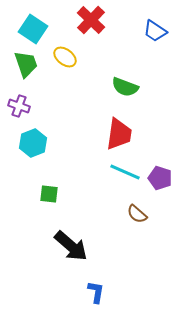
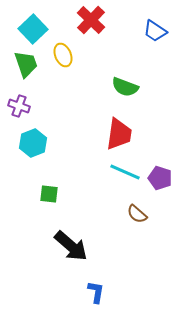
cyan square: rotated 12 degrees clockwise
yellow ellipse: moved 2 px left, 2 px up; rotated 30 degrees clockwise
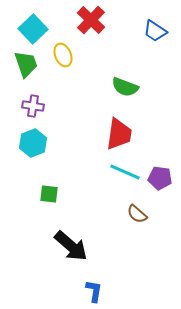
purple cross: moved 14 px right; rotated 10 degrees counterclockwise
purple pentagon: rotated 10 degrees counterclockwise
blue L-shape: moved 2 px left, 1 px up
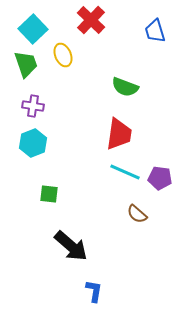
blue trapezoid: rotated 40 degrees clockwise
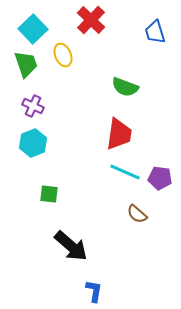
blue trapezoid: moved 1 px down
purple cross: rotated 15 degrees clockwise
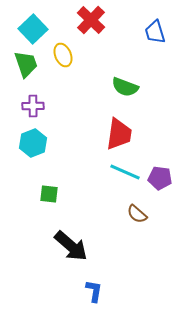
purple cross: rotated 25 degrees counterclockwise
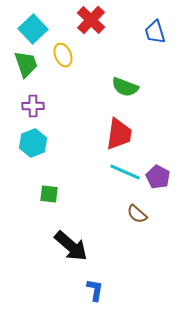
purple pentagon: moved 2 px left, 1 px up; rotated 20 degrees clockwise
blue L-shape: moved 1 px right, 1 px up
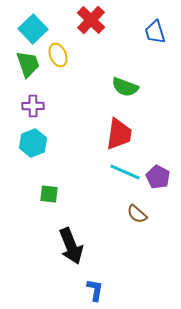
yellow ellipse: moved 5 px left
green trapezoid: moved 2 px right
black arrow: rotated 27 degrees clockwise
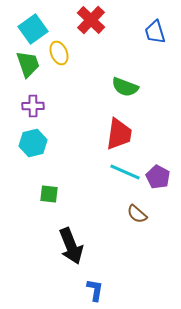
cyan square: rotated 8 degrees clockwise
yellow ellipse: moved 1 px right, 2 px up
cyan hexagon: rotated 8 degrees clockwise
